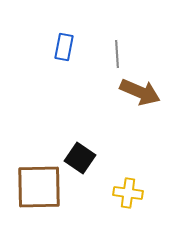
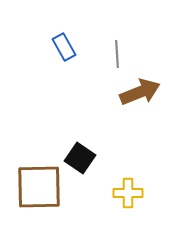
blue rectangle: rotated 40 degrees counterclockwise
brown arrow: rotated 45 degrees counterclockwise
yellow cross: rotated 8 degrees counterclockwise
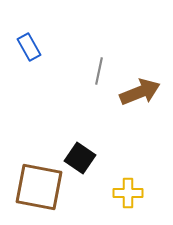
blue rectangle: moved 35 px left
gray line: moved 18 px left, 17 px down; rotated 16 degrees clockwise
brown square: rotated 12 degrees clockwise
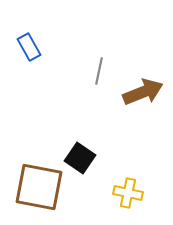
brown arrow: moved 3 px right
yellow cross: rotated 12 degrees clockwise
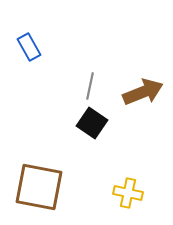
gray line: moved 9 px left, 15 px down
black square: moved 12 px right, 35 px up
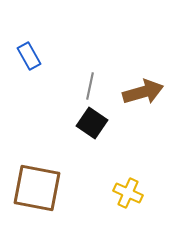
blue rectangle: moved 9 px down
brown arrow: rotated 6 degrees clockwise
brown square: moved 2 px left, 1 px down
yellow cross: rotated 12 degrees clockwise
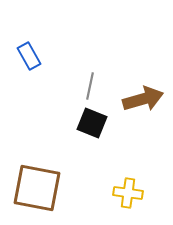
brown arrow: moved 7 px down
black square: rotated 12 degrees counterclockwise
yellow cross: rotated 16 degrees counterclockwise
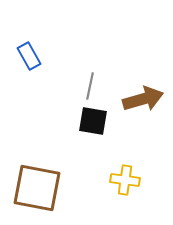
black square: moved 1 px right, 2 px up; rotated 12 degrees counterclockwise
yellow cross: moved 3 px left, 13 px up
